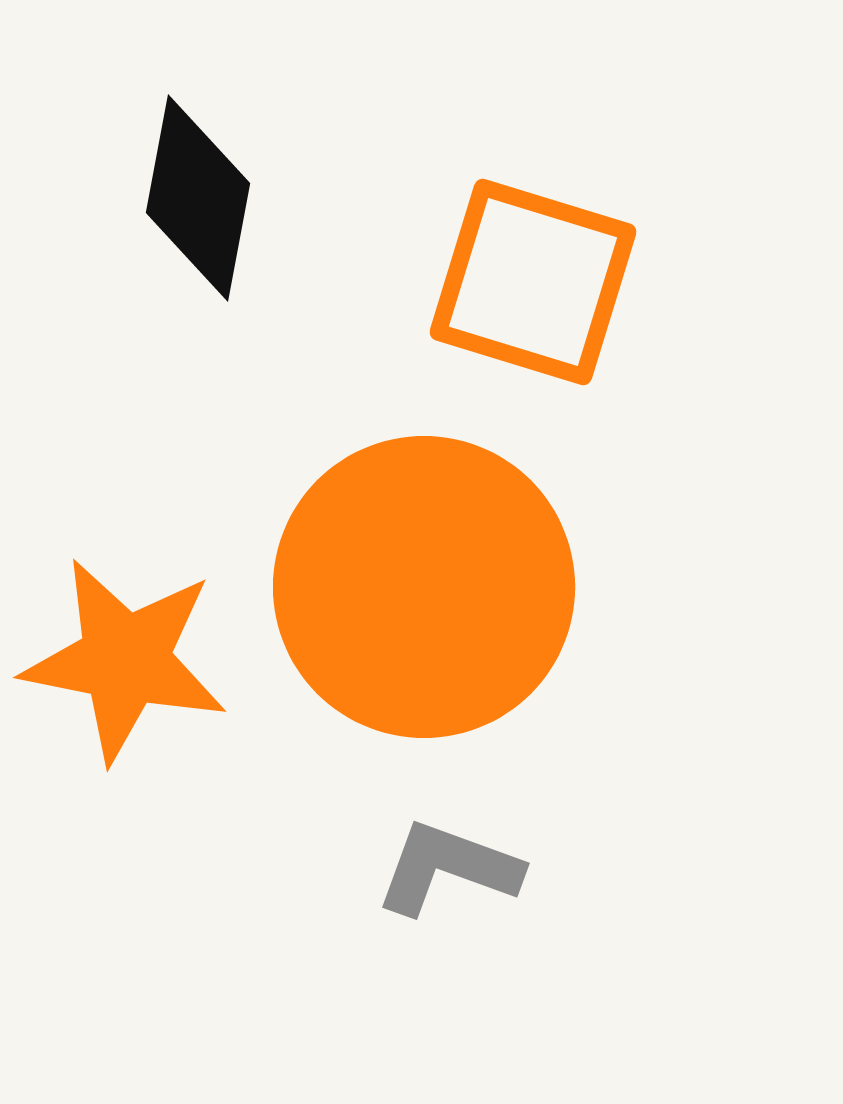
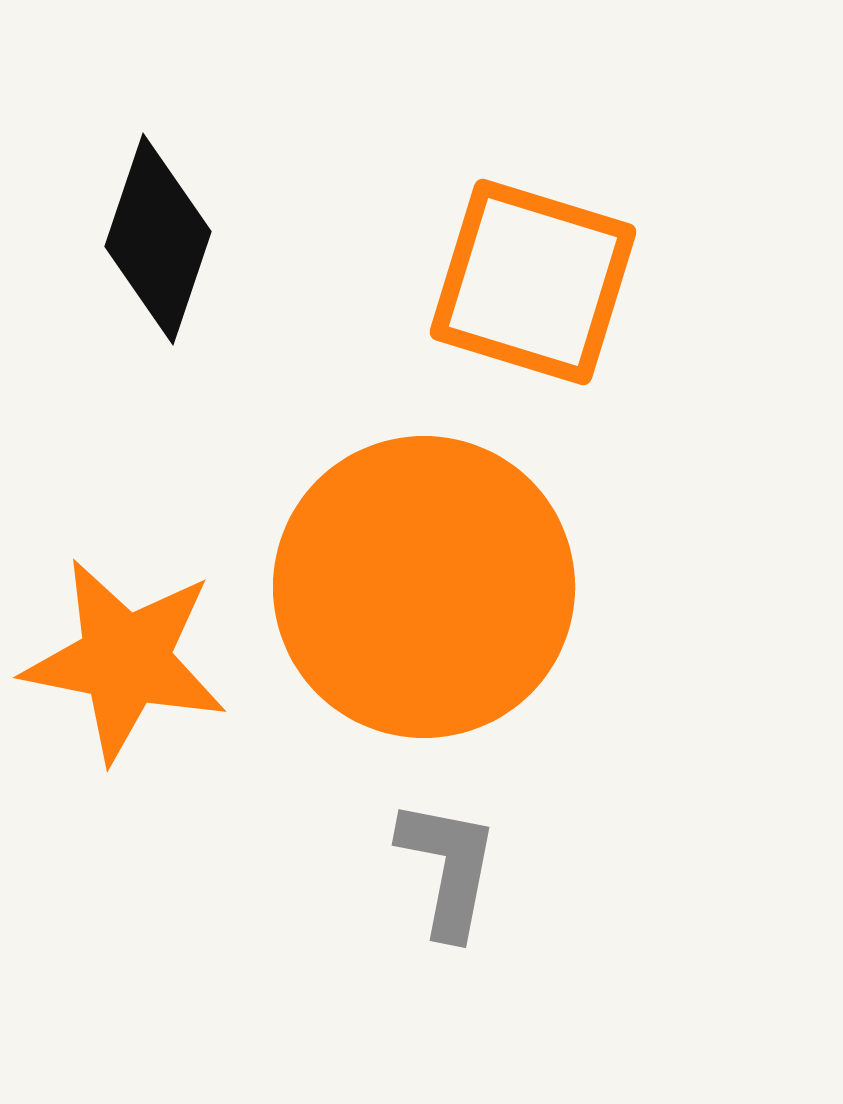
black diamond: moved 40 px left, 41 px down; rotated 8 degrees clockwise
gray L-shape: rotated 81 degrees clockwise
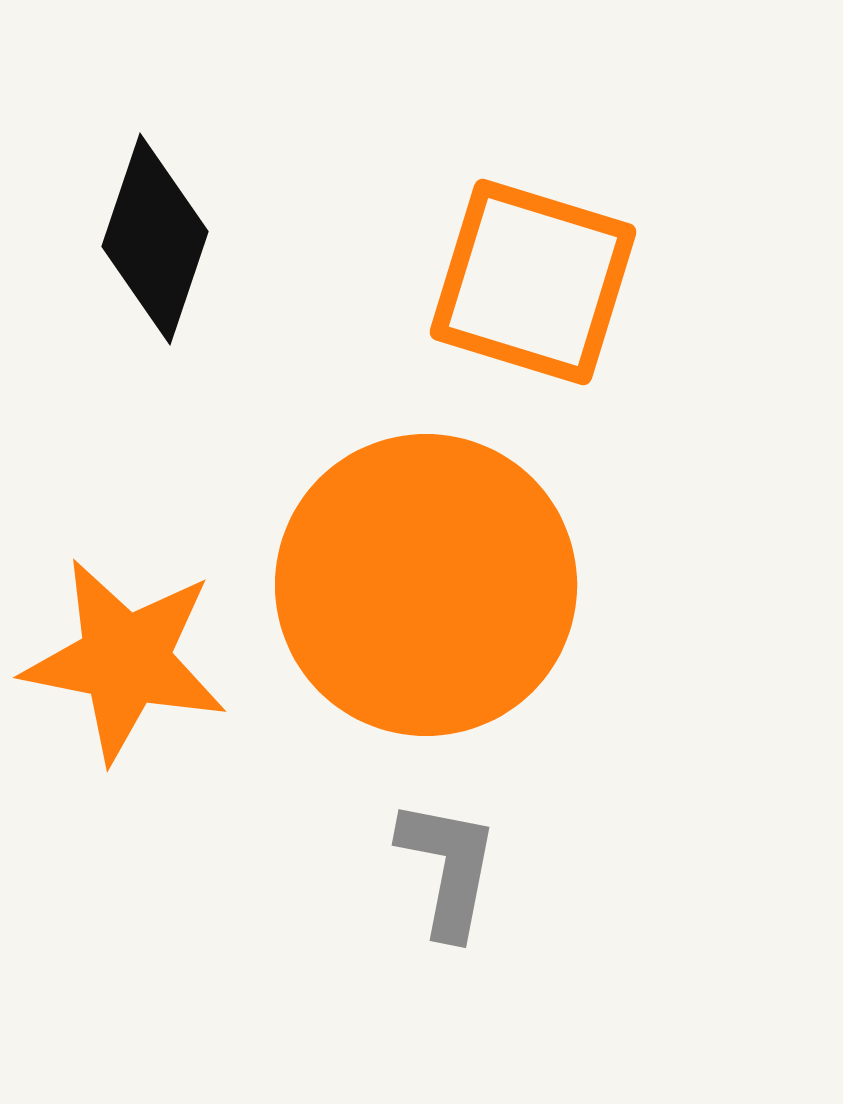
black diamond: moved 3 px left
orange circle: moved 2 px right, 2 px up
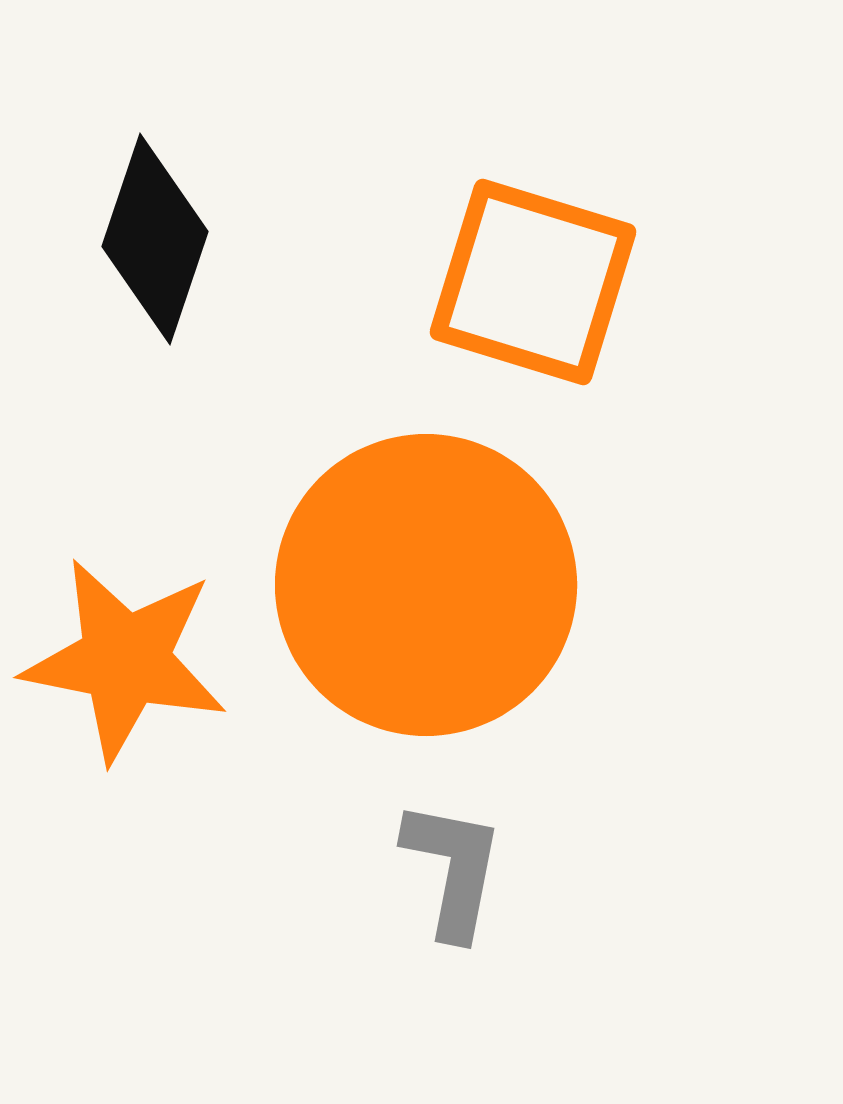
gray L-shape: moved 5 px right, 1 px down
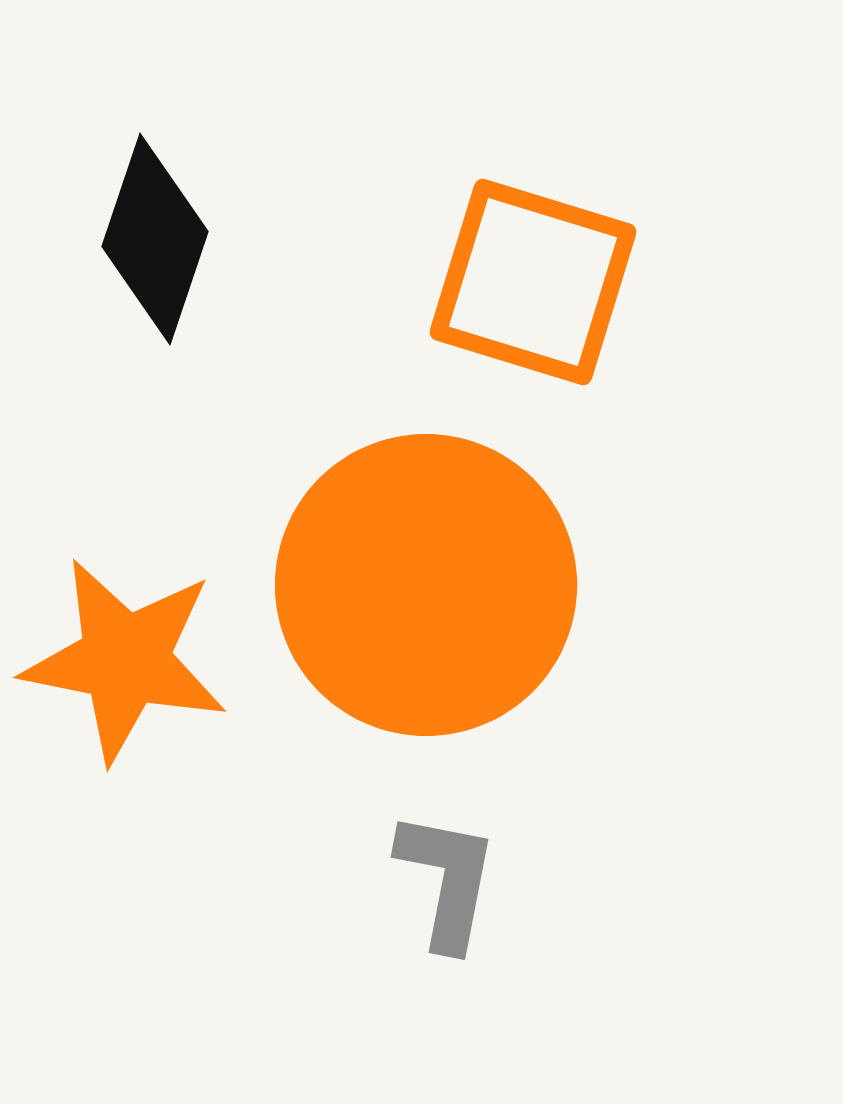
gray L-shape: moved 6 px left, 11 px down
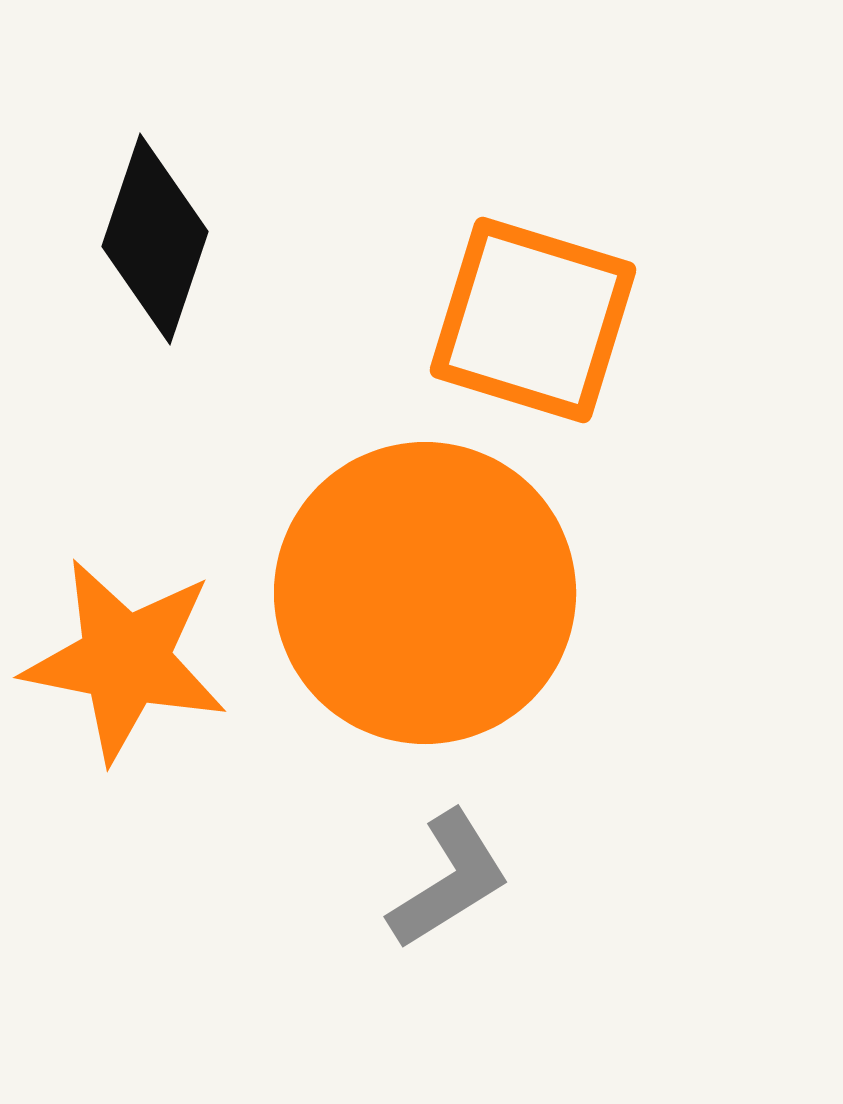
orange square: moved 38 px down
orange circle: moved 1 px left, 8 px down
gray L-shape: moved 2 px right; rotated 47 degrees clockwise
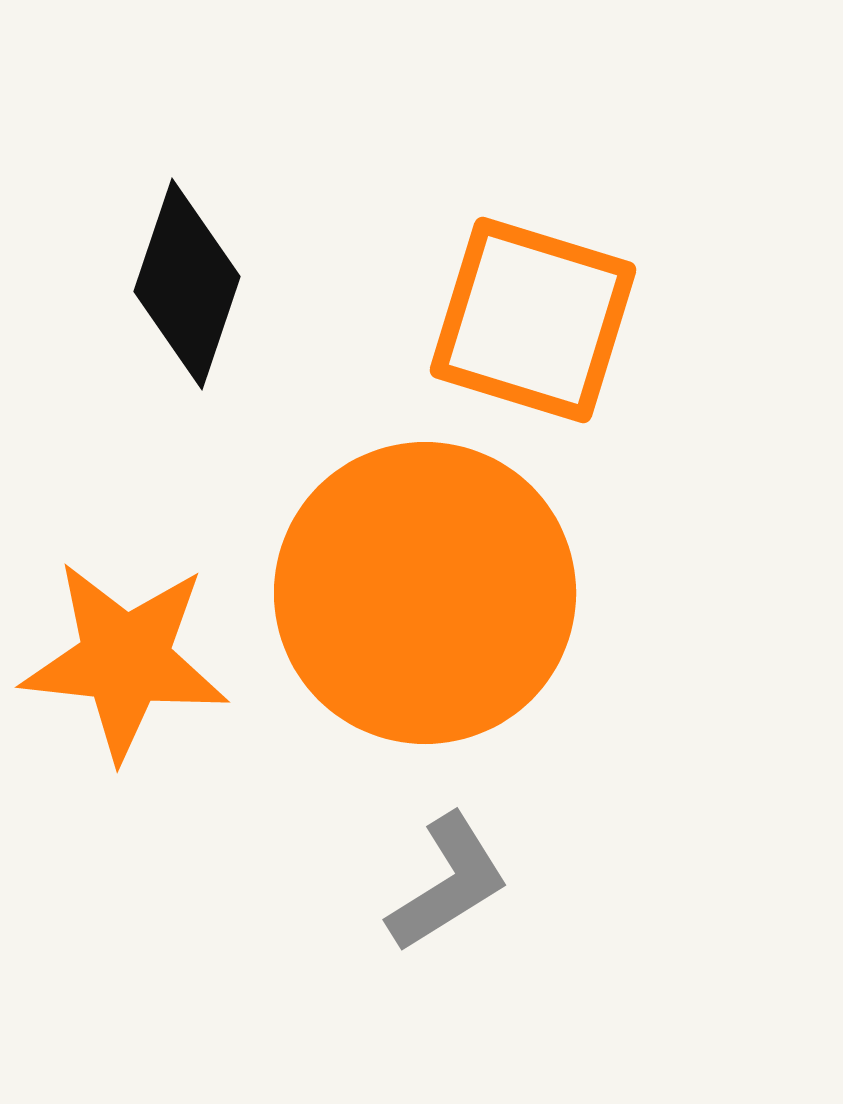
black diamond: moved 32 px right, 45 px down
orange star: rotated 5 degrees counterclockwise
gray L-shape: moved 1 px left, 3 px down
